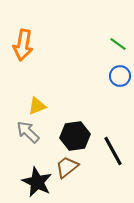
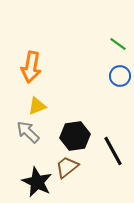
orange arrow: moved 8 px right, 22 px down
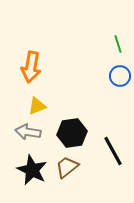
green line: rotated 36 degrees clockwise
gray arrow: rotated 35 degrees counterclockwise
black hexagon: moved 3 px left, 3 px up
black star: moved 5 px left, 12 px up
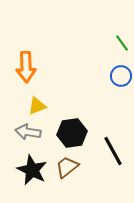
green line: moved 4 px right, 1 px up; rotated 18 degrees counterclockwise
orange arrow: moved 5 px left; rotated 12 degrees counterclockwise
blue circle: moved 1 px right
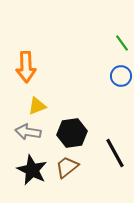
black line: moved 2 px right, 2 px down
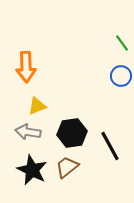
black line: moved 5 px left, 7 px up
